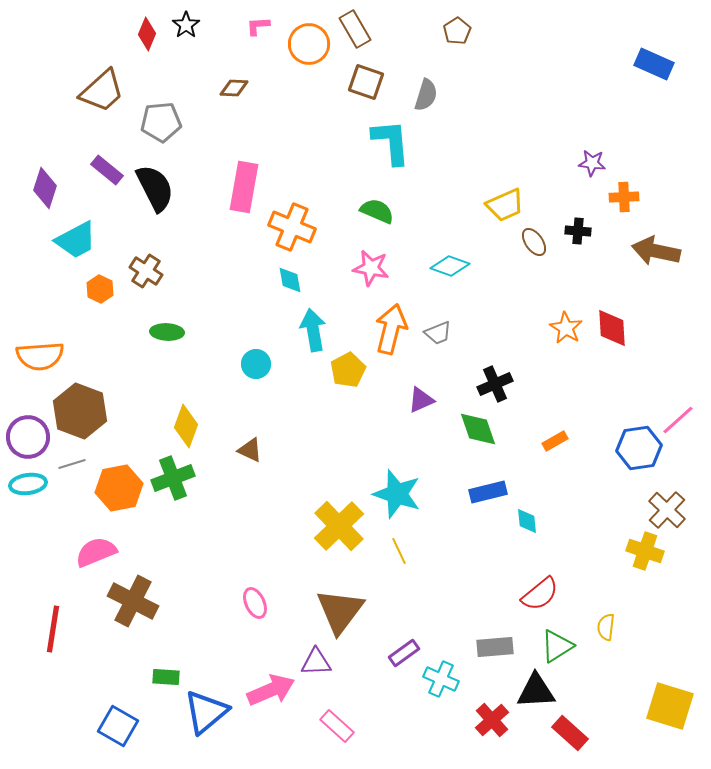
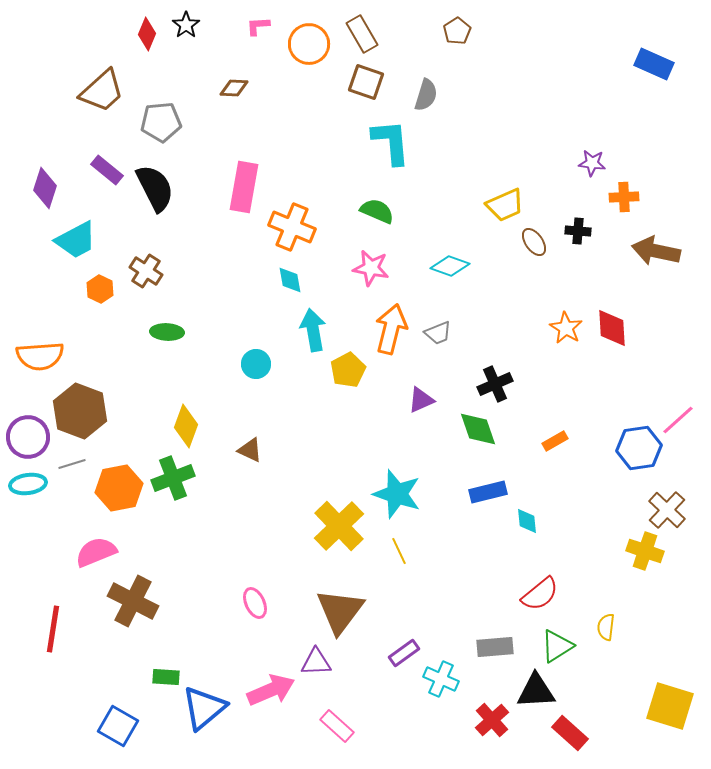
brown rectangle at (355, 29): moved 7 px right, 5 px down
blue triangle at (206, 712): moved 2 px left, 4 px up
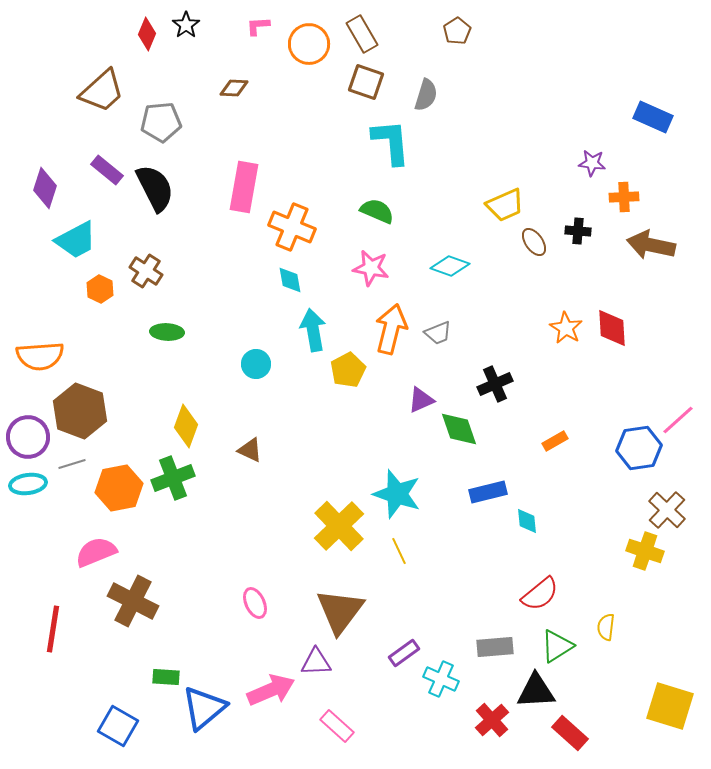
blue rectangle at (654, 64): moved 1 px left, 53 px down
brown arrow at (656, 251): moved 5 px left, 6 px up
green diamond at (478, 429): moved 19 px left
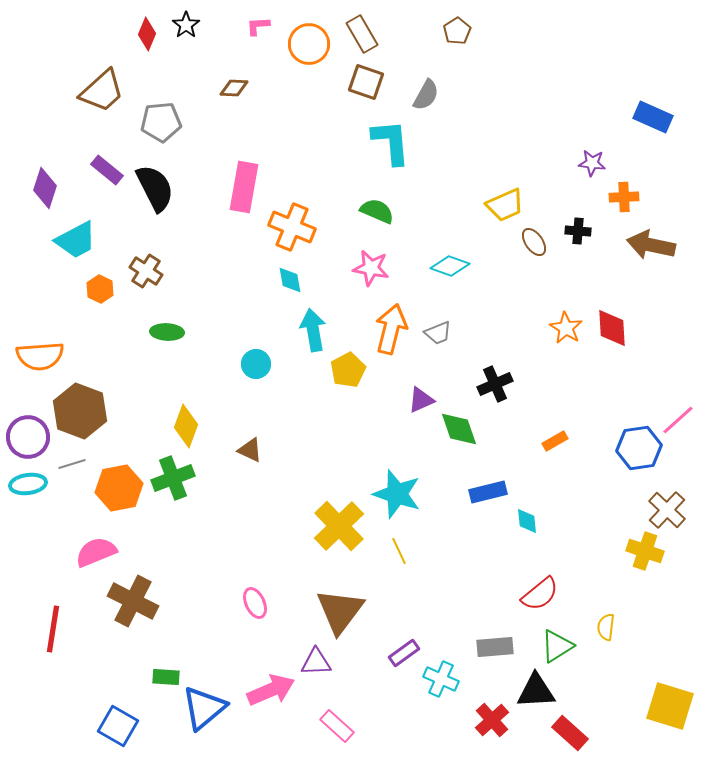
gray semicircle at (426, 95): rotated 12 degrees clockwise
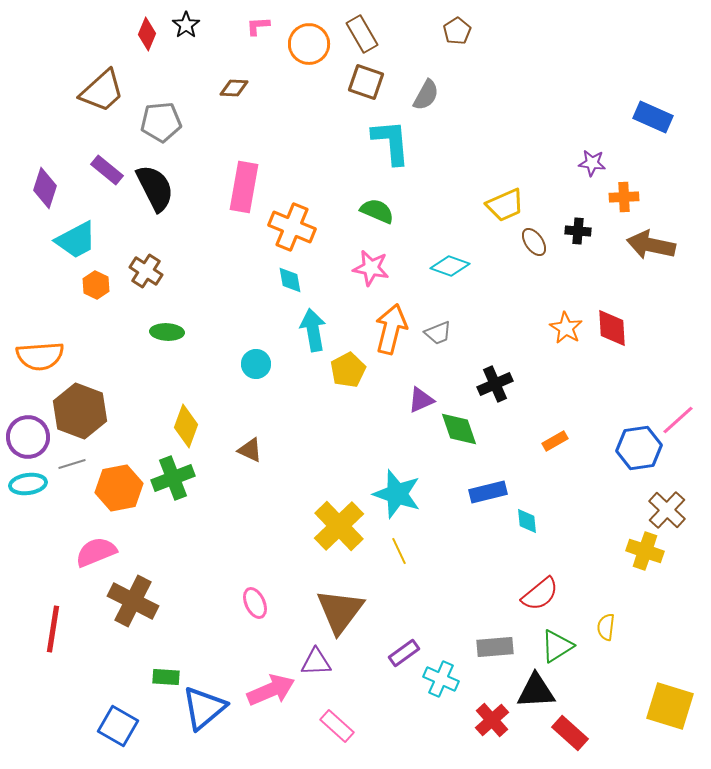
orange hexagon at (100, 289): moved 4 px left, 4 px up
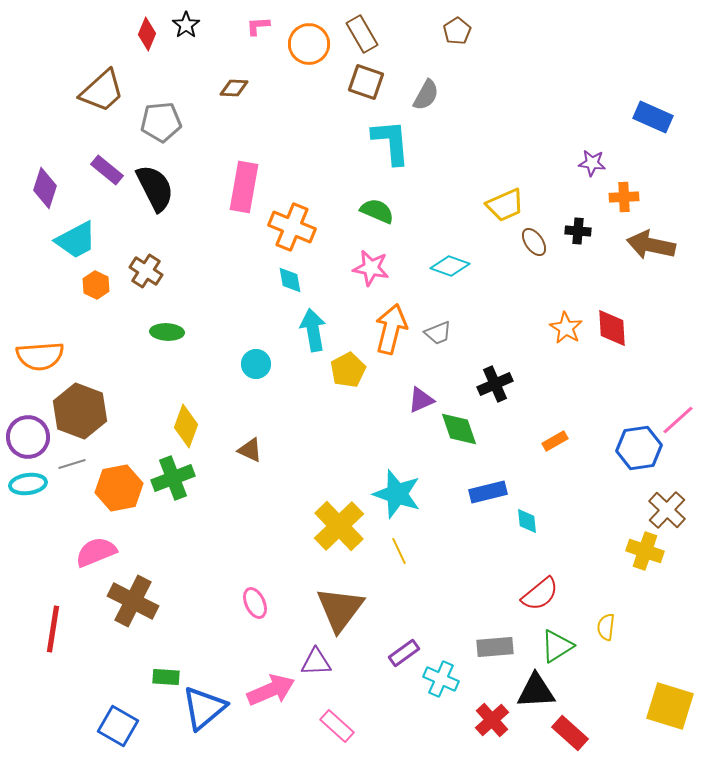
brown triangle at (340, 611): moved 2 px up
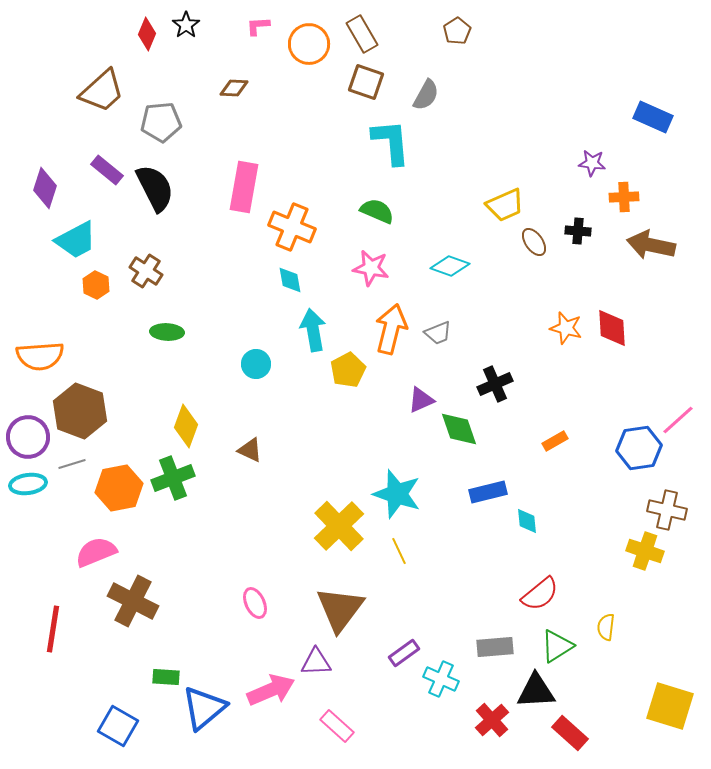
orange star at (566, 328): rotated 16 degrees counterclockwise
brown cross at (667, 510): rotated 30 degrees counterclockwise
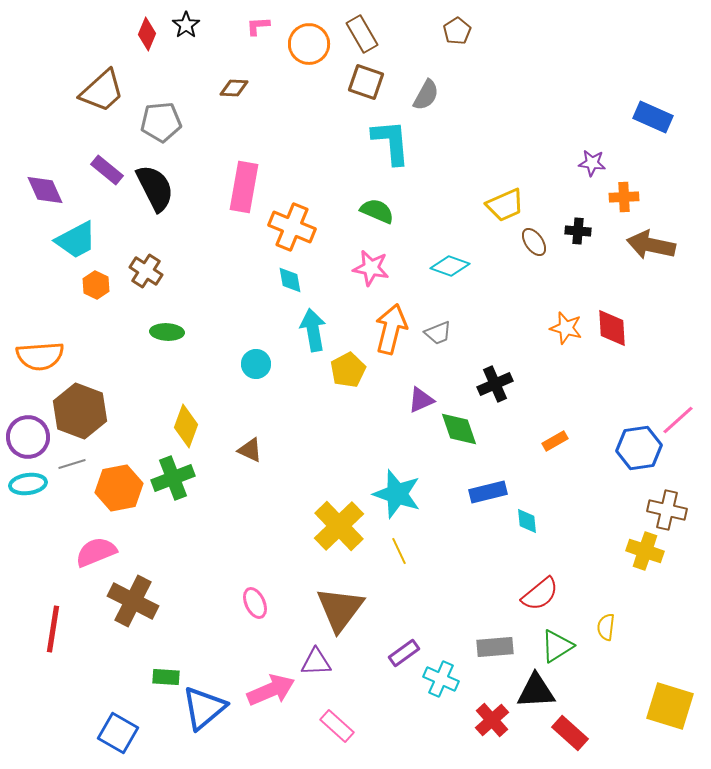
purple diamond at (45, 188): moved 2 px down; rotated 42 degrees counterclockwise
blue square at (118, 726): moved 7 px down
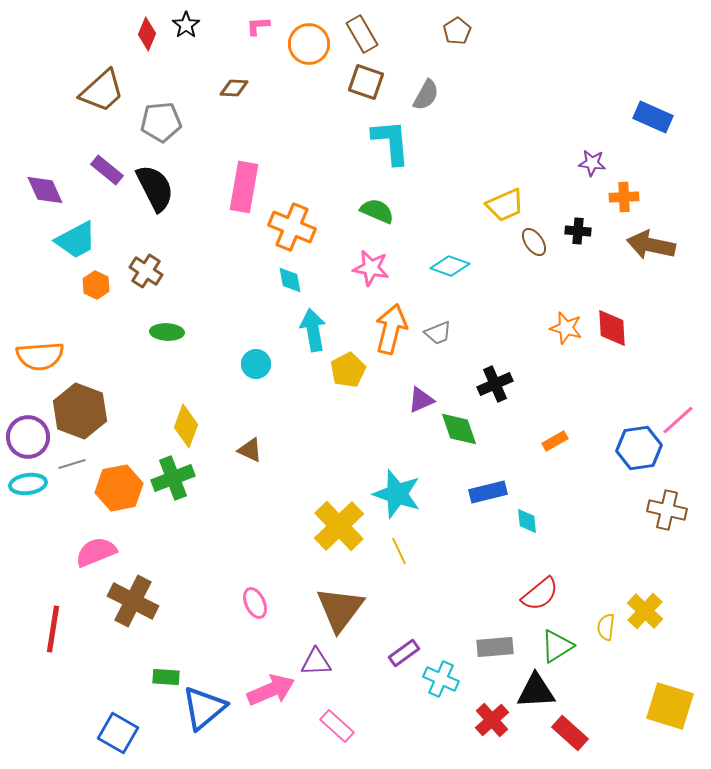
yellow cross at (645, 551): moved 60 px down; rotated 24 degrees clockwise
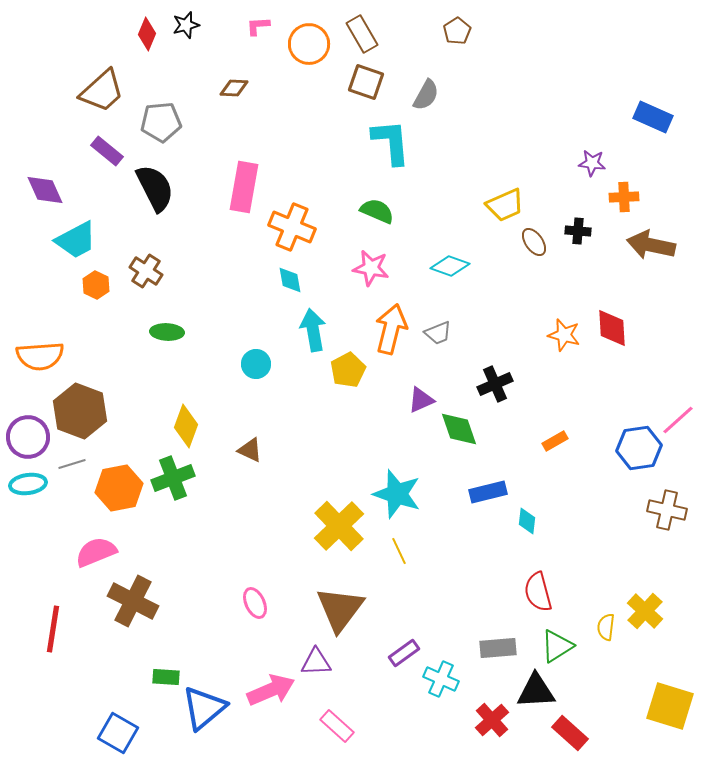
black star at (186, 25): rotated 20 degrees clockwise
purple rectangle at (107, 170): moved 19 px up
orange star at (566, 328): moved 2 px left, 7 px down
cyan diamond at (527, 521): rotated 12 degrees clockwise
red semicircle at (540, 594): moved 2 px left, 2 px up; rotated 114 degrees clockwise
gray rectangle at (495, 647): moved 3 px right, 1 px down
